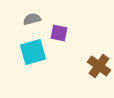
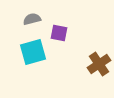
brown cross: moved 2 px up; rotated 20 degrees clockwise
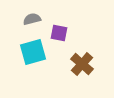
brown cross: moved 17 px left; rotated 15 degrees counterclockwise
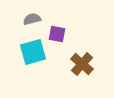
purple square: moved 2 px left, 1 px down
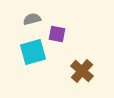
brown cross: moved 7 px down
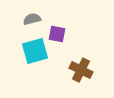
cyan square: moved 2 px right, 1 px up
brown cross: moved 1 px left, 1 px up; rotated 15 degrees counterclockwise
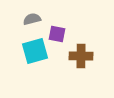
brown cross: moved 14 px up; rotated 25 degrees counterclockwise
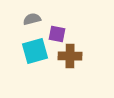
brown cross: moved 11 px left
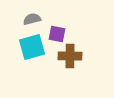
cyan square: moved 3 px left, 4 px up
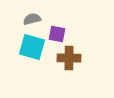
cyan square: rotated 32 degrees clockwise
brown cross: moved 1 px left, 2 px down
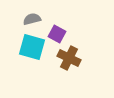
purple square: rotated 18 degrees clockwise
brown cross: rotated 25 degrees clockwise
